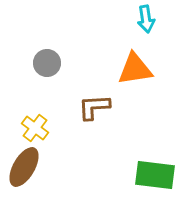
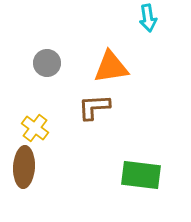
cyan arrow: moved 2 px right, 1 px up
orange triangle: moved 24 px left, 2 px up
brown ellipse: rotated 27 degrees counterclockwise
green rectangle: moved 14 px left
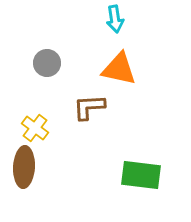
cyan arrow: moved 33 px left, 1 px down
orange triangle: moved 8 px right, 2 px down; rotated 21 degrees clockwise
brown L-shape: moved 5 px left
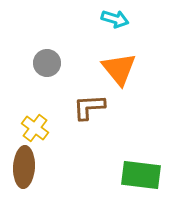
cyan arrow: rotated 64 degrees counterclockwise
orange triangle: rotated 39 degrees clockwise
